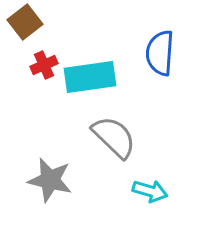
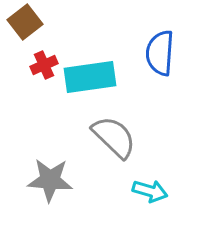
gray star: rotated 9 degrees counterclockwise
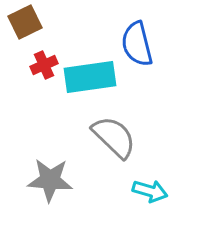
brown square: rotated 12 degrees clockwise
blue semicircle: moved 23 px left, 9 px up; rotated 18 degrees counterclockwise
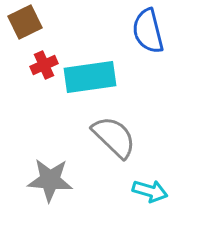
blue semicircle: moved 11 px right, 13 px up
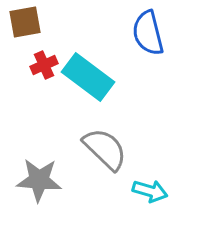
brown square: rotated 16 degrees clockwise
blue semicircle: moved 2 px down
cyan rectangle: moved 2 px left; rotated 45 degrees clockwise
gray semicircle: moved 9 px left, 12 px down
gray star: moved 11 px left
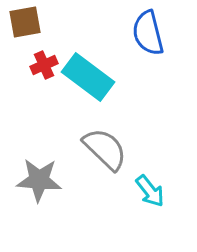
cyan arrow: rotated 36 degrees clockwise
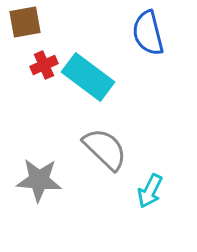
cyan arrow: rotated 64 degrees clockwise
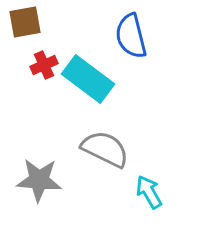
blue semicircle: moved 17 px left, 3 px down
cyan rectangle: moved 2 px down
gray semicircle: rotated 18 degrees counterclockwise
cyan arrow: moved 1 px left, 1 px down; rotated 124 degrees clockwise
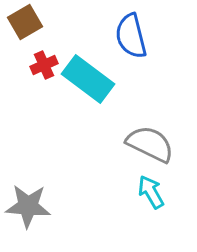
brown square: rotated 20 degrees counterclockwise
gray semicircle: moved 45 px right, 5 px up
gray star: moved 11 px left, 26 px down
cyan arrow: moved 2 px right
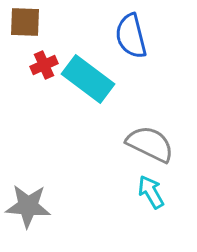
brown square: rotated 32 degrees clockwise
